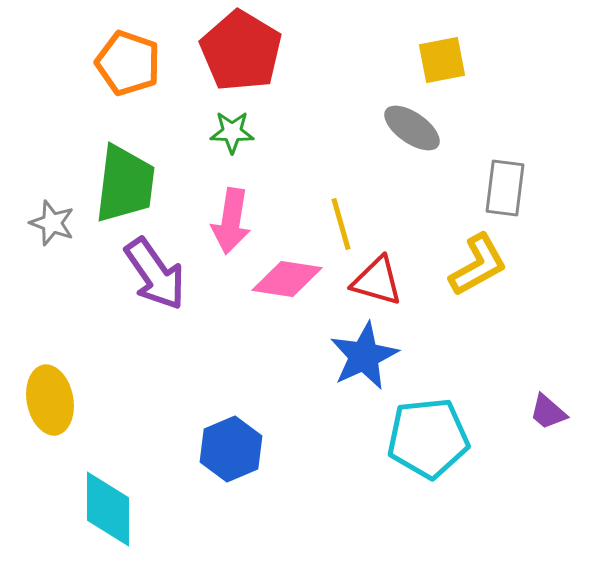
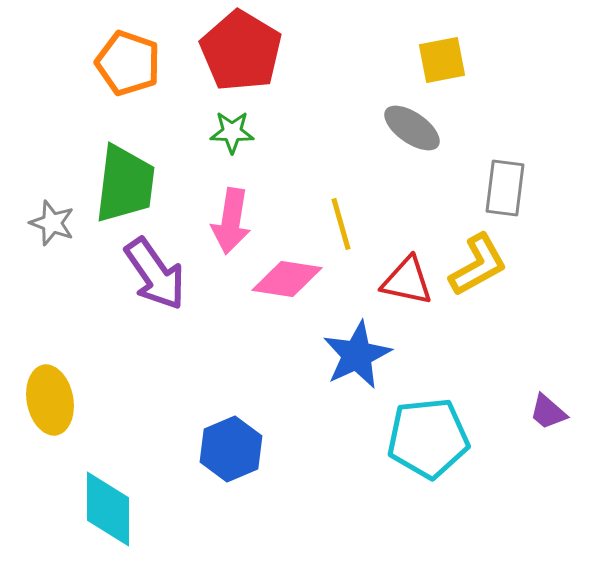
red triangle: moved 30 px right; rotated 4 degrees counterclockwise
blue star: moved 7 px left, 1 px up
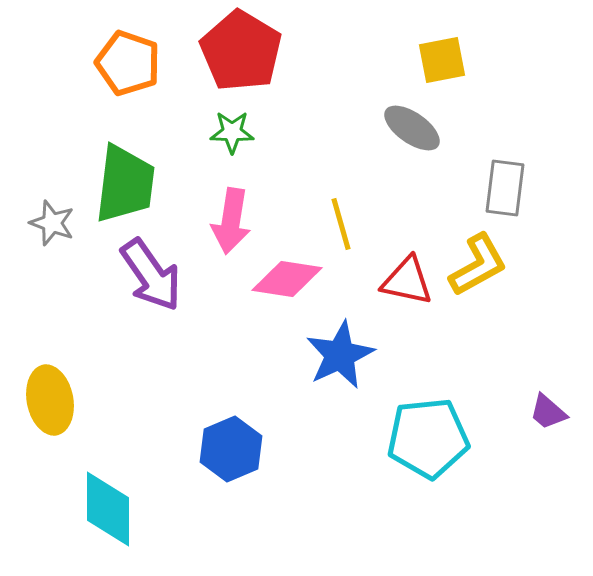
purple arrow: moved 4 px left, 1 px down
blue star: moved 17 px left
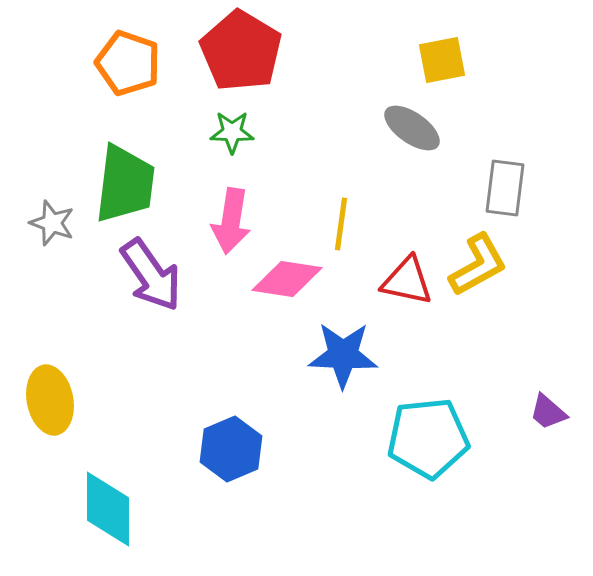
yellow line: rotated 24 degrees clockwise
blue star: moved 3 px right; rotated 28 degrees clockwise
